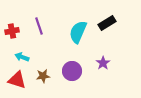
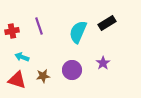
purple circle: moved 1 px up
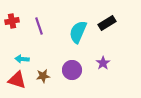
red cross: moved 10 px up
cyan arrow: moved 2 px down; rotated 16 degrees counterclockwise
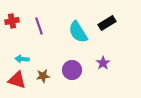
cyan semicircle: rotated 55 degrees counterclockwise
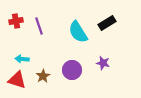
red cross: moved 4 px right
purple star: rotated 24 degrees counterclockwise
brown star: rotated 24 degrees counterclockwise
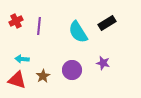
red cross: rotated 16 degrees counterclockwise
purple line: rotated 24 degrees clockwise
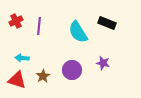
black rectangle: rotated 54 degrees clockwise
cyan arrow: moved 1 px up
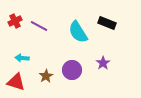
red cross: moved 1 px left
purple line: rotated 66 degrees counterclockwise
purple star: rotated 24 degrees clockwise
brown star: moved 3 px right
red triangle: moved 1 px left, 2 px down
